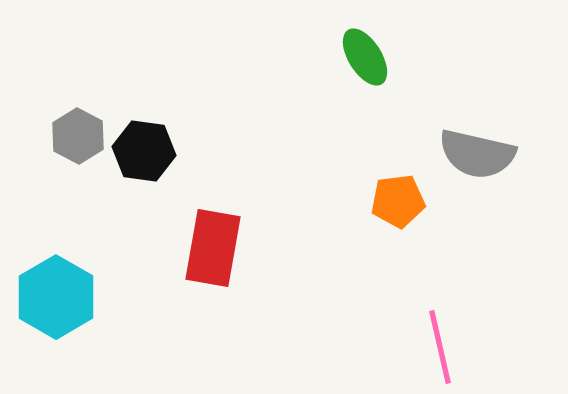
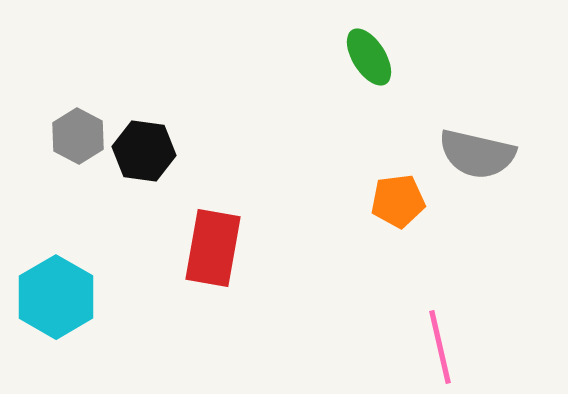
green ellipse: moved 4 px right
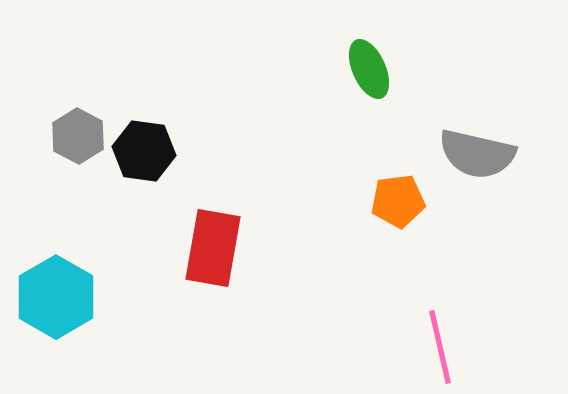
green ellipse: moved 12 px down; rotated 8 degrees clockwise
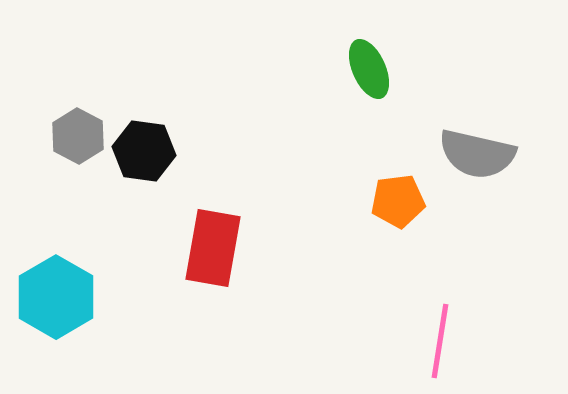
pink line: moved 6 px up; rotated 22 degrees clockwise
